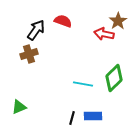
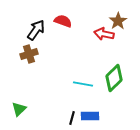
green triangle: moved 2 px down; rotated 21 degrees counterclockwise
blue rectangle: moved 3 px left
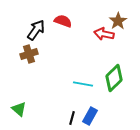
green triangle: rotated 35 degrees counterclockwise
blue rectangle: rotated 60 degrees counterclockwise
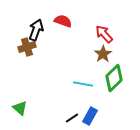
brown star: moved 15 px left, 33 px down
black arrow: rotated 15 degrees counterclockwise
red arrow: rotated 36 degrees clockwise
brown cross: moved 2 px left, 7 px up
green triangle: moved 1 px right, 1 px up
black line: rotated 40 degrees clockwise
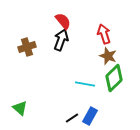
red semicircle: rotated 30 degrees clockwise
black arrow: moved 25 px right, 10 px down
red arrow: rotated 24 degrees clockwise
brown star: moved 5 px right, 2 px down; rotated 18 degrees counterclockwise
cyan line: moved 2 px right
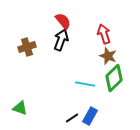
green triangle: rotated 21 degrees counterclockwise
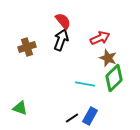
red arrow: moved 4 px left, 4 px down; rotated 84 degrees clockwise
brown star: moved 2 px down
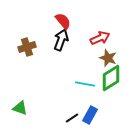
green diamond: moved 3 px left; rotated 12 degrees clockwise
blue rectangle: moved 1 px up
